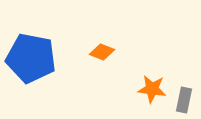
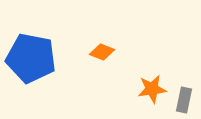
orange star: rotated 16 degrees counterclockwise
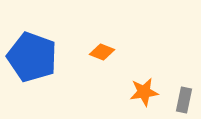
blue pentagon: moved 1 px right, 1 px up; rotated 9 degrees clockwise
orange star: moved 8 px left, 3 px down
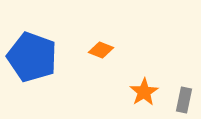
orange diamond: moved 1 px left, 2 px up
orange star: rotated 24 degrees counterclockwise
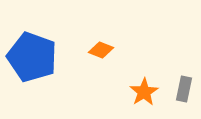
gray rectangle: moved 11 px up
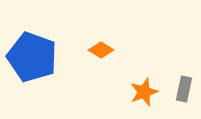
orange diamond: rotated 10 degrees clockwise
orange star: rotated 12 degrees clockwise
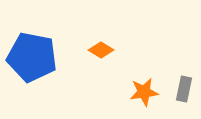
blue pentagon: rotated 9 degrees counterclockwise
orange star: rotated 12 degrees clockwise
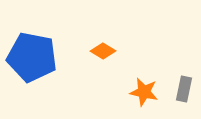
orange diamond: moved 2 px right, 1 px down
orange star: rotated 20 degrees clockwise
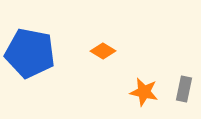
blue pentagon: moved 2 px left, 4 px up
